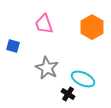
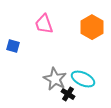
gray star: moved 8 px right, 11 px down
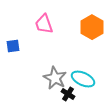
blue square: rotated 24 degrees counterclockwise
gray star: moved 1 px up
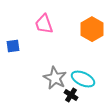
orange hexagon: moved 2 px down
black cross: moved 3 px right, 1 px down
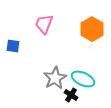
pink trapezoid: rotated 40 degrees clockwise
blue square: rotated 16 degrees clockwise
gray star: rotated 15 degrees clockwise
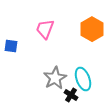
pink trapezoid: moved 1 px right, 5 px down
blue square: moved 2 px left
cyan ellipse: rotated 45 degrees clockwise
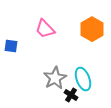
pink trapezoid: rotated 65 degrees counterclockwise
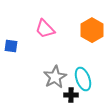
orange hexagon: moved 1 px down
gray star: moved 1 px up
black cross: rotated 32 degrees counterclockwise
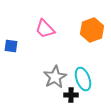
orange hexagon: rotated 10 degrees clockwise
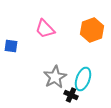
cyan ellipse: rotated 40 degrees clockwise
black cross: rotated 24 degrees clockwise
